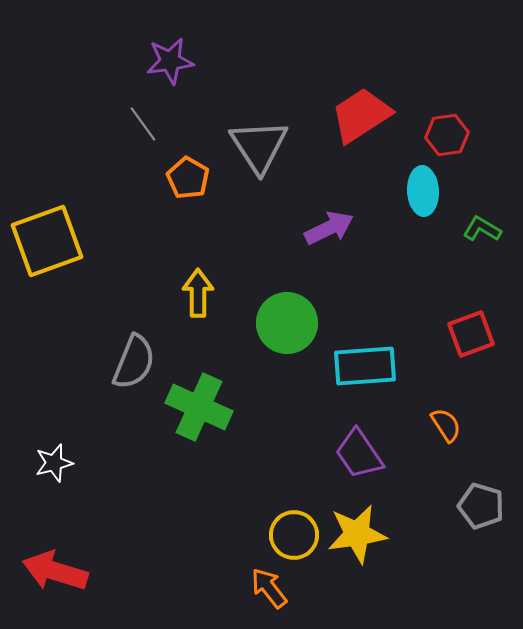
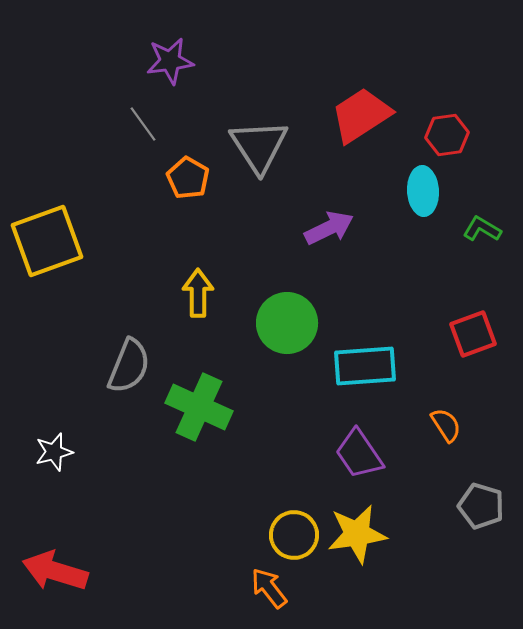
red square: moved 2 px right
gray semicircle: moved 5 px left, 4 px down
white star: moved 11 px up
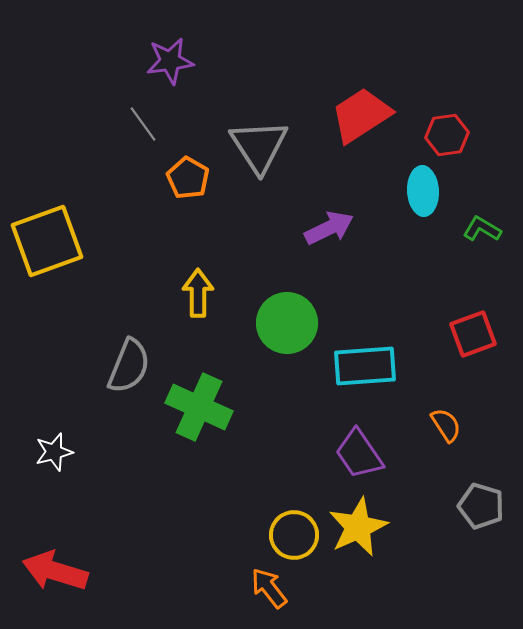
yellow star: moved 1 px right, 7 px up; rotated 16 degrees counterclockwise
